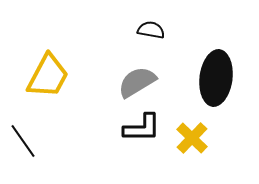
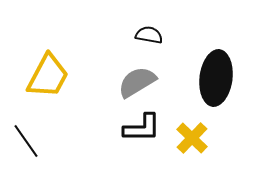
black semicircle: moved 2 px left, 5 px down
black line: moved 3 px right
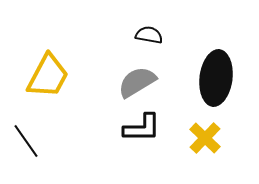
yellow cross: moved 13 px right
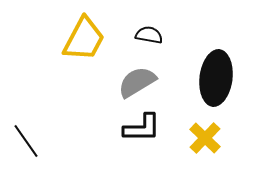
yellow trapezoid: moved 36 px right, 37 px up
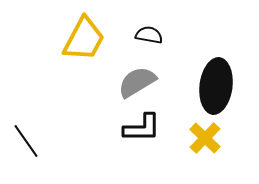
black ellipse: moved 8 px down
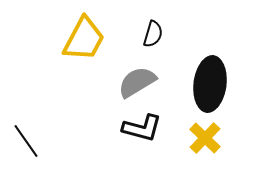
black semicircle: moved 4 px right, 1 px up; rotated 96 degrees clockwise
black ellipse: moved 6 px left, 2 px up
black L-shape: rotated 15 degrees clockwise
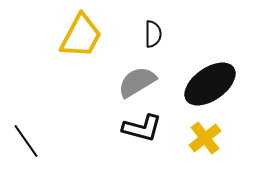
black semicircle: rotated 16 degrees counterclockwise
yellow trapezoid: moved 3 px left, 3 px up
black ellipse: rotated 48 degrees clockwise
yellow cross: rotated 8 degrees clockwise
